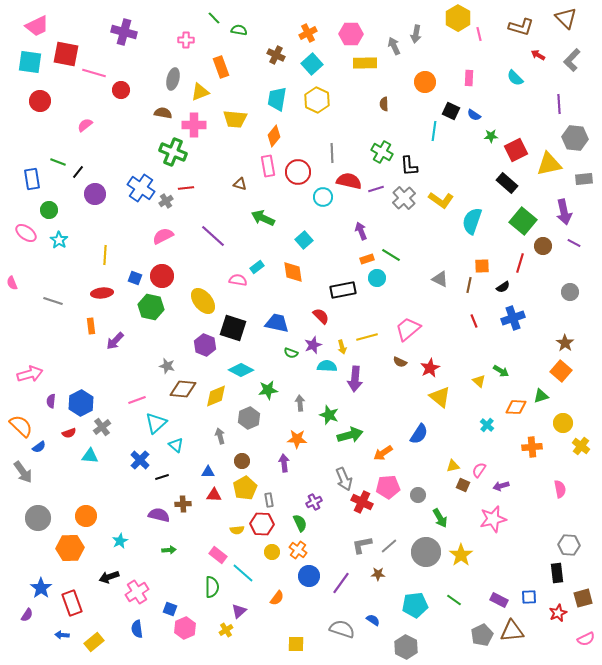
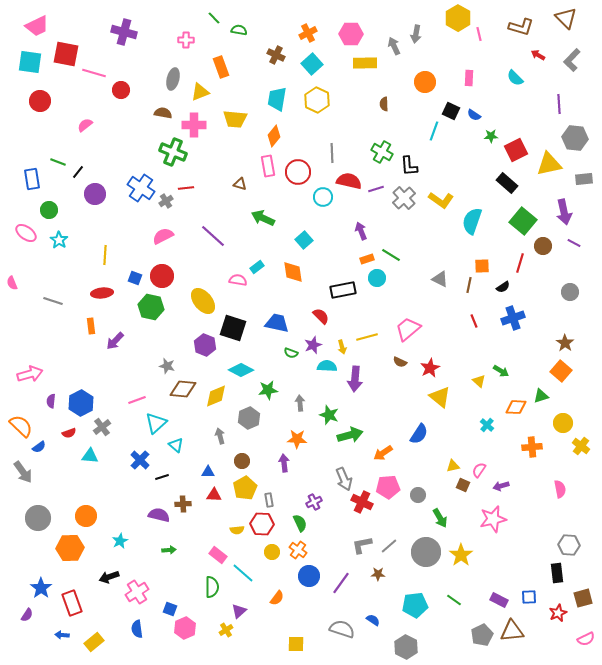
cyan line at (434, 131): rotated 12 degrees clockwise
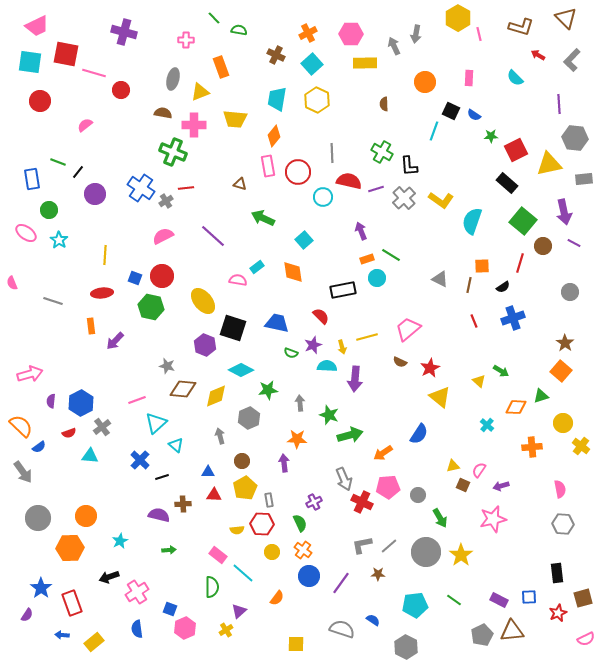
gray hexagon at (569, 545): moved 6 px left, 21 px up
orange cross at (298, 550): moved 5 px right
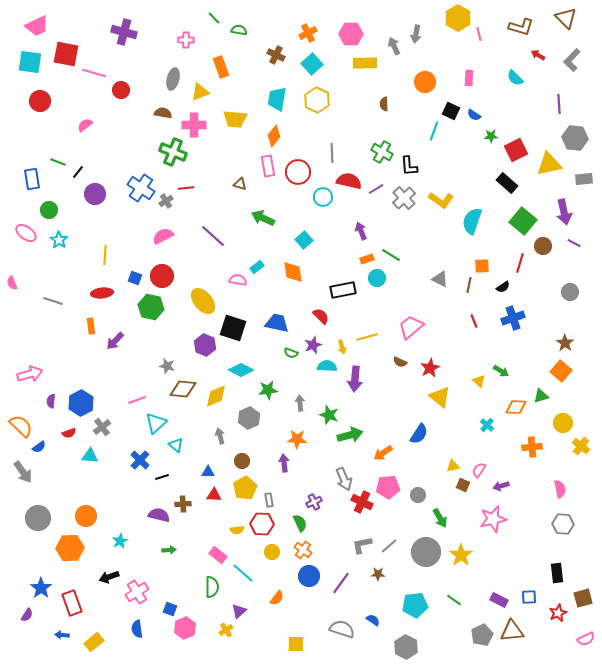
purple line at (376, 189): rotated 14 degrees counterclockwise
pink trapezoid at (408, 329): moved 3 px right, 2 px up
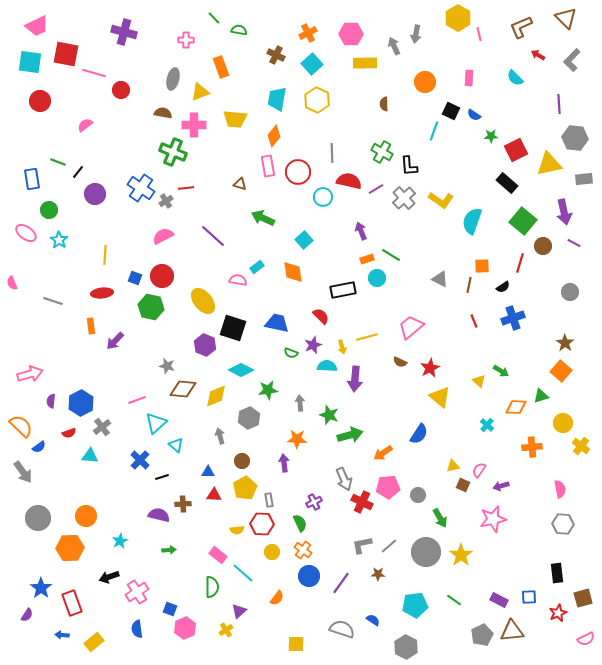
brown L-shape at (521, 27): rotated 140 degrees clockwise
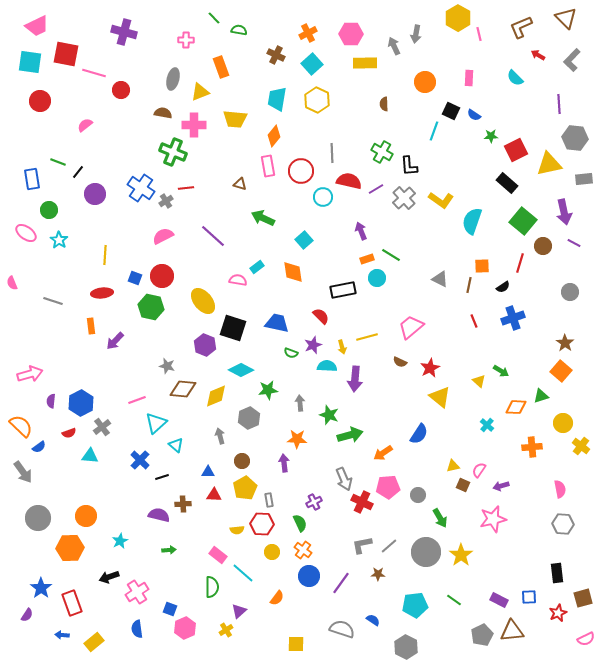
red circle at (298, 172): moved 3 px right, 1 px up
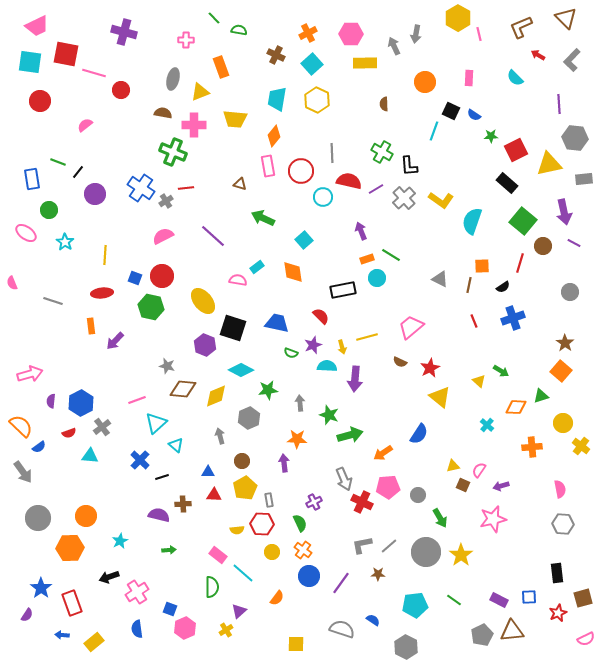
cyan star at (59, 240): moved 6 px right, 2 px down
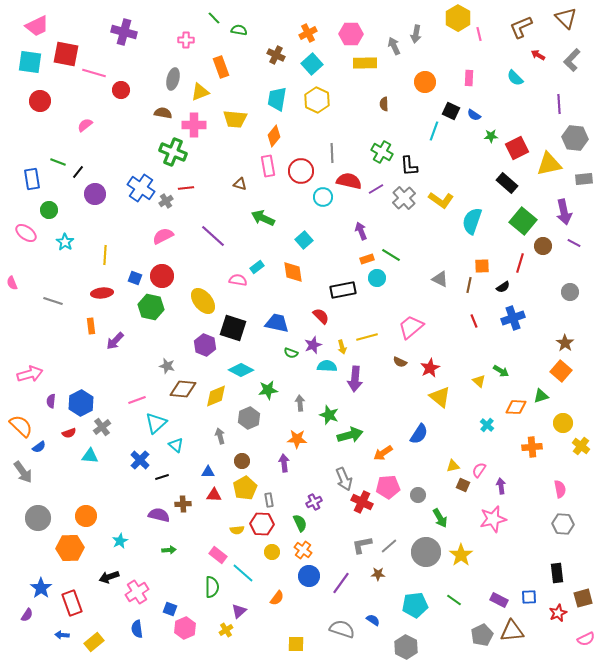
red square at (516, 150): moved 1 px right, 2 px up
purple arrow at (501, 486): rotated 98 degrees clockwise
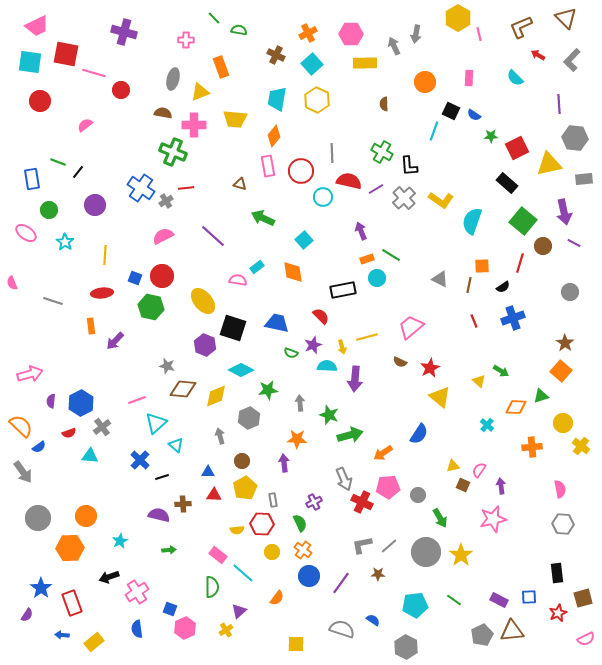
purple circle at (95, 194): moved 11 px down
gray rectangle at (269, 500): moved 4 px right
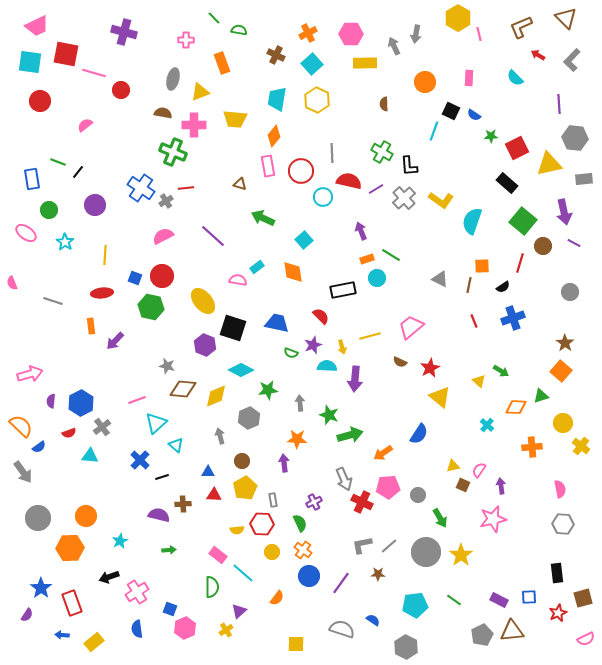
orange rectangle at (221, 67): moved 1 px right, 4 px up
yellow line at (367, 337): moved 3 px right, 1 px up
